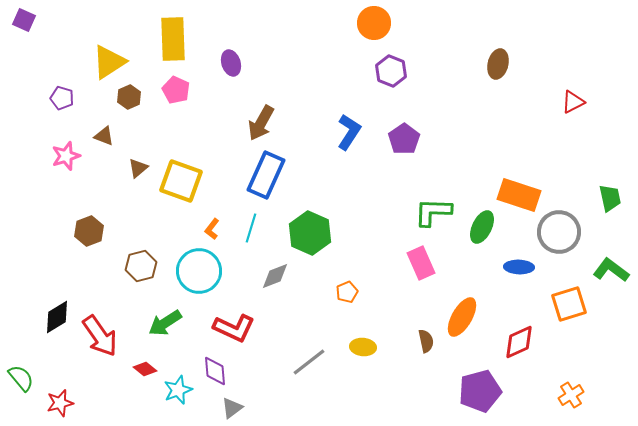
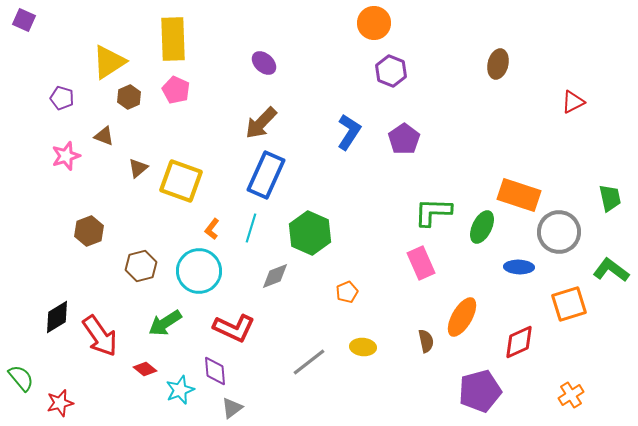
purple ellipse at (231, 63): moved 33 px right; rotated 30 degrees counterclockwise
brown arrow at (261, 123): rotated 15 degrees clockwise
cyan star at (178, 390): moved 2 px right
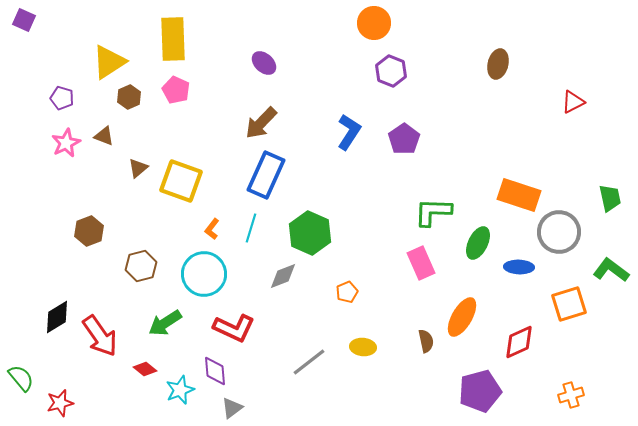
pink star at (66, 156): moved 13 px up; rotated 8 degrees counterclockwise
green ellipse at (482, 227): moved 4 px left, 16 px down
cyan circle at (199, 271): moved 5 px right, 3 px down
gray diamond at (275, 276): moved 8 px right
orange cross at (571, 395): rotated 15 degrees clockwise
